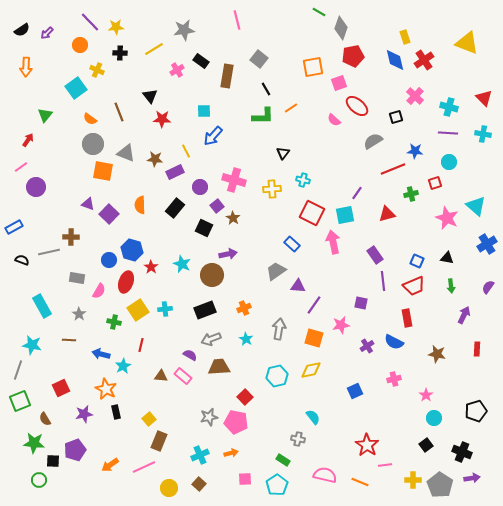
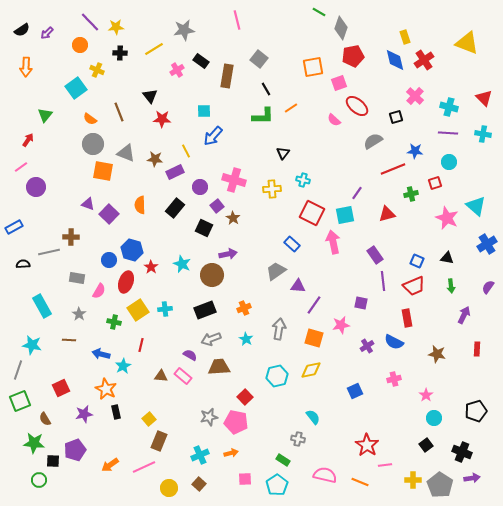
black semicircle at (22, 260): moved 1 px right, 4 px down; rotated 24 degrees counterclockwise
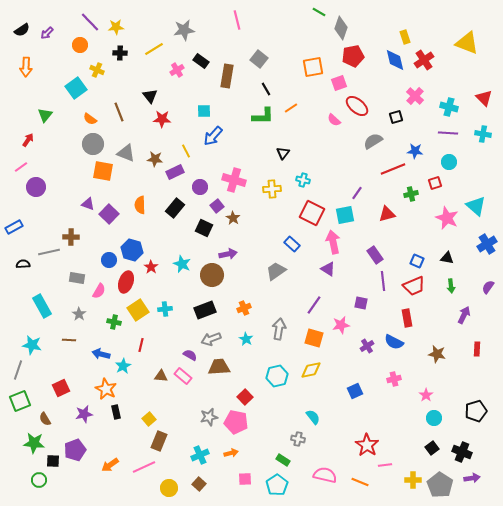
purple triangle at (298, 286): moved 30 px right, 17 px up; rotated 28 degrees clockwise
black square at (426, 445): moved 6 px right, 3 px down
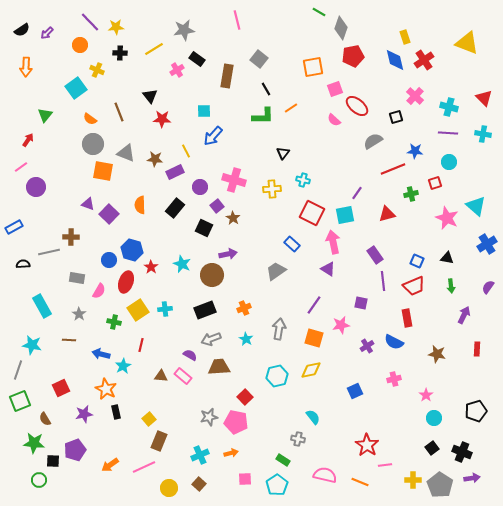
black rectangle at (201, 61): moved 4 px left, 2 px up
pink square at (339, 83): moved 4 px left, 6 px down
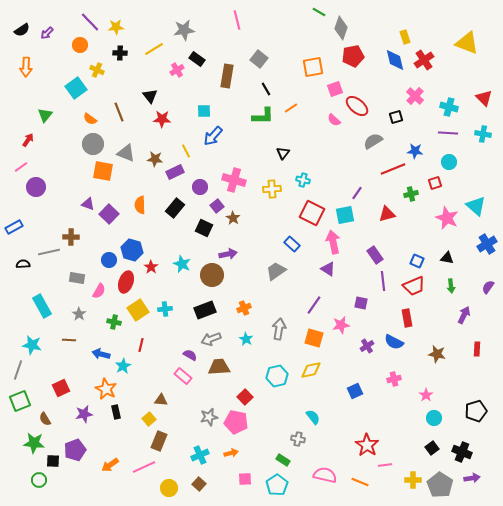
brown triangle at (161, 376): moved 24 px down
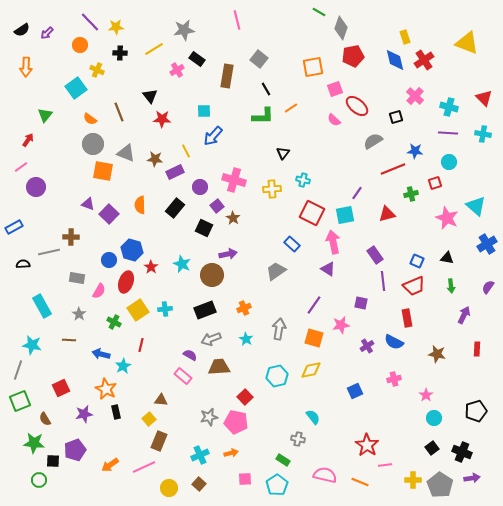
green cross at (114, 322): rotated 16 degrees clockwise
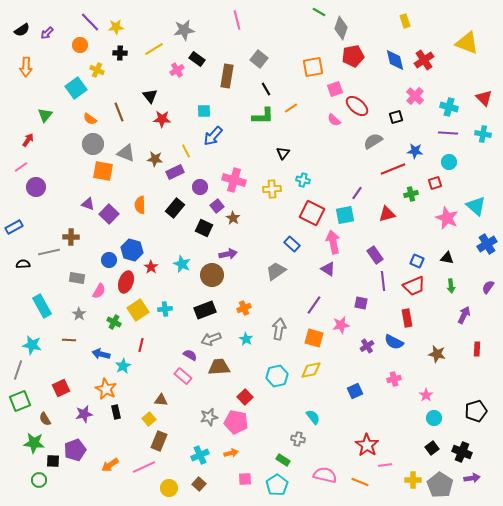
yellow rectangle at (405, 37): moved 16 px up
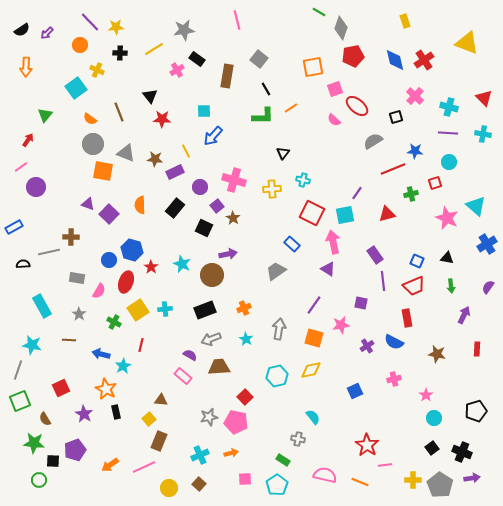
purple star at (84, 414): rotated 30 degrees counterclockwise
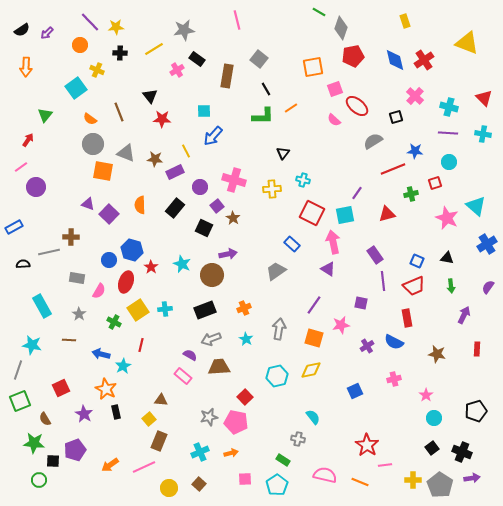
cyan cross at (200, 455): moved 3 px up
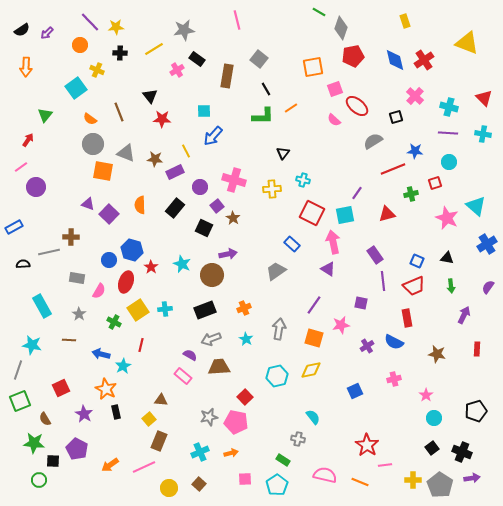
purple pentagon at (75, 450): moved 2 px right, 1 px up; rotated 25 degrees counterclockwise
